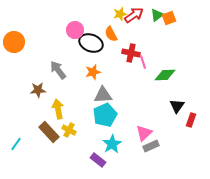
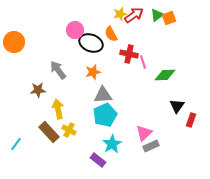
red cross: moved 2 px left, 1 px down
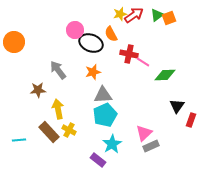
pink line: rotated 40 degrees counterclockwise
cyan line: moved 3 px right, 4 px up; rotated 48 degrees clockwise
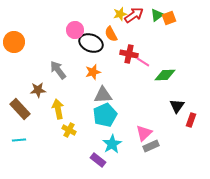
brown rectangle: moved 29 px left, 23 px up
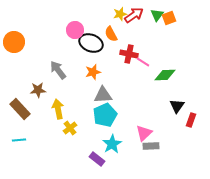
green triangle: rotated 16 degrees counterclockwise
yellow cross: moved 1 px right, 2 px up; rotated 24 degrees clockwise
gray rectangle: rotated 21 degrees clockwise
purple rectangle: moved 1 px left, 1 px up
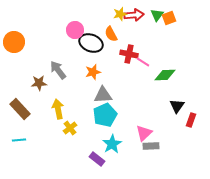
red arrow: rotated 30 degrees clockwise
brown star: moved 1 px right, 7 px up
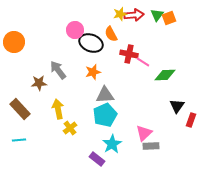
gray triangle: moved 2 px right
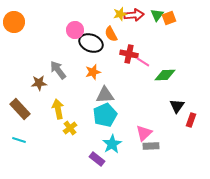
orange circle: moved 20 px up
cyan line: rotated 24 degrees clockwise
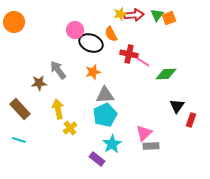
green diamond: moved 1 px right, 1 px up
